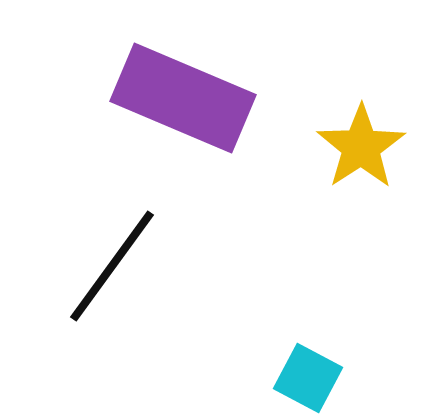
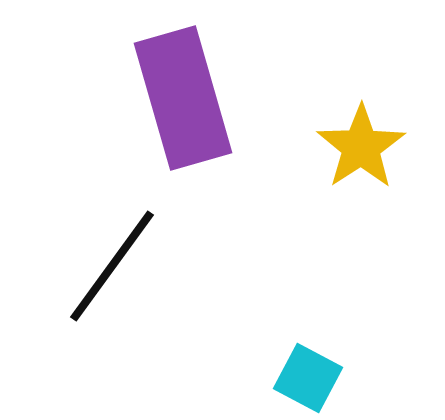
purple rectangle: rotated 51 degrees clockwise
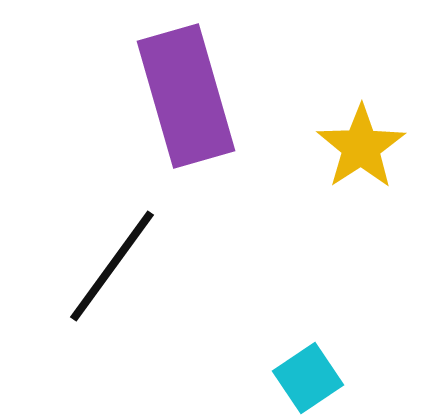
purple rectangle: moved 3 px right, 2 px up
cyan square: rotated 28 degrees clockwise
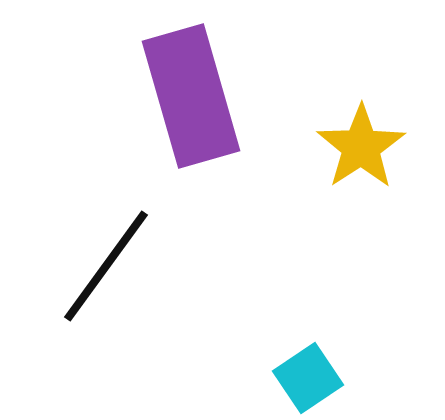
purple rectangle: moved 5 px right
black line: moved 6 px left
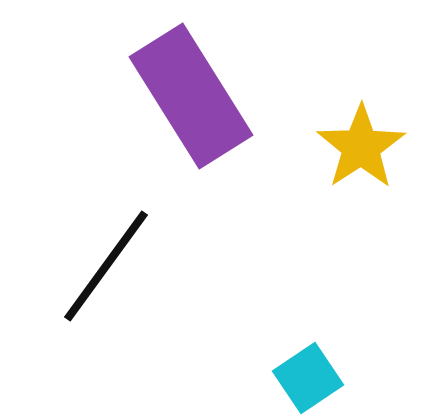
purple rectangle: rotated 16 degrees counterclockwise
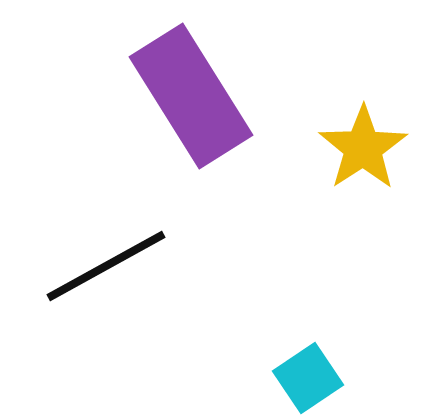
yellow star: moved 2 px right, 1 px down
black line: rotated 25 degrees clockwise
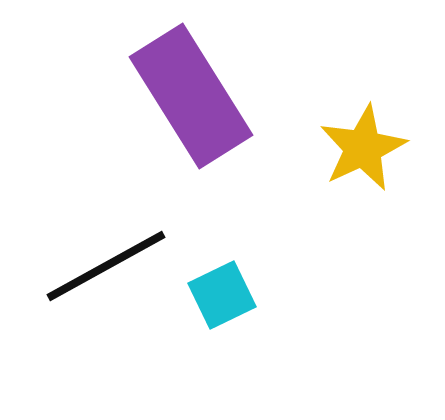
yellow star: rotated 8 degrees clockwise
cyan square: moved 86 px left, 83 px up; rotated 8 degrees clockwise
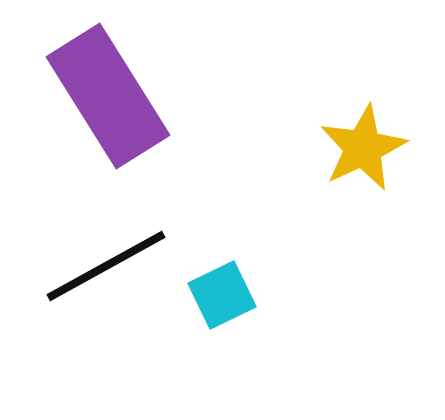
purple rectangle: moved 83 px left
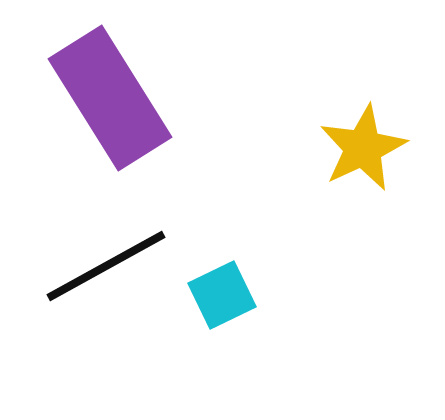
purple rectangle: moved 2 px right, 2 px down
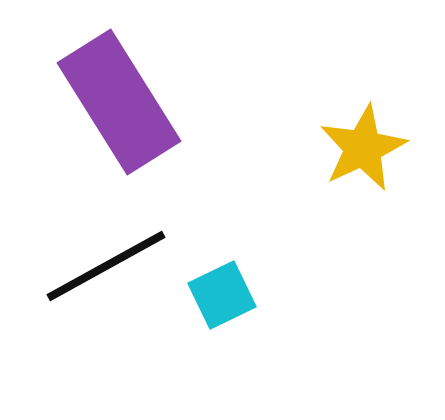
purple rectangle: moved 9 px right, 4 px down
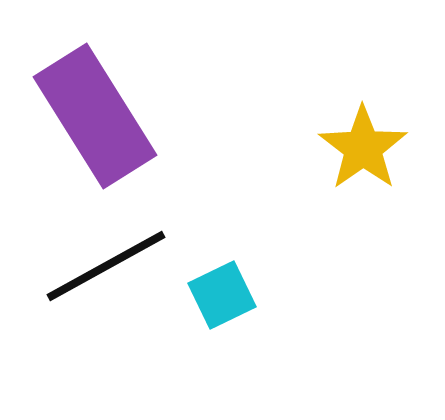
purple rectangle: moved 24 px left, 14 px down
yellow star: rotated 10 degrees counterclockwise
